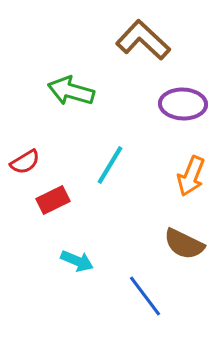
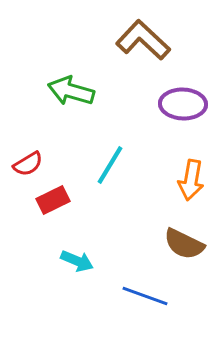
red semicircle: moved 3 px right, 2 px down
orange arrow: moved 4 px down; rotated 12 degrees counterclockwise
blue line: rotated 33 degrees counterclockwise
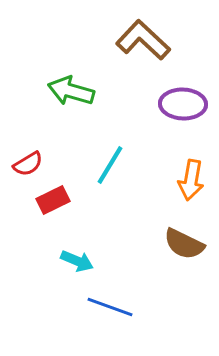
blue line: moved 35 px left, 11 px down
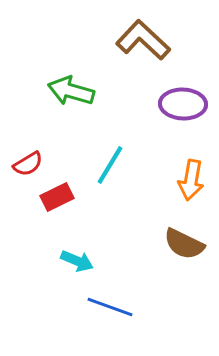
red rectangle: moved 4 px right, 3 px up
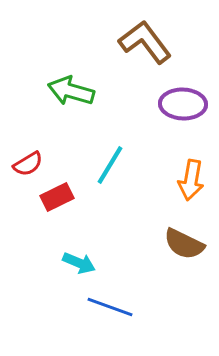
brown L-shape: moved 2 px right, 2 px down; rotated 10 degrees clockwise
cyan arrow: moved 2 px right, 2 px down
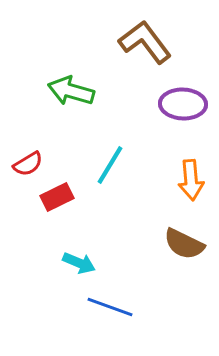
orange arrow: rotated 15 degrees counterclockwise
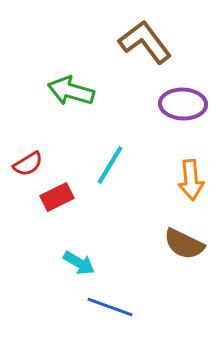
cyan arrow: rotated 8 degrees clockwise
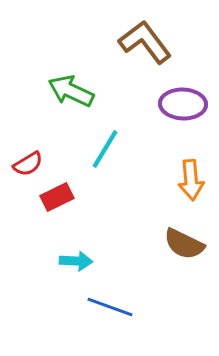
green arrow: rotated 9 degrees clockwise
cyan line: moved 5 px left, 16 px up
cyan arrow: moved 3 px left, 2 px up; rotated 28 degrees counterclockwise
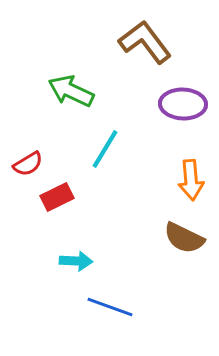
brown semicircle: moved 6 px up
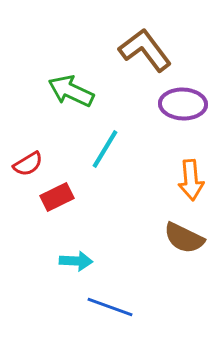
brown L-shape: moved 8 px down
